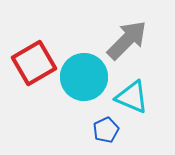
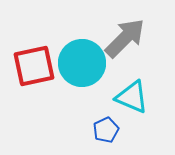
gray arrow: moved 2 px left, 2 px up
red square: moved 3 px down; rotated 18 degrees clockwise
cyan circle: moved 2 px left, 14 px up
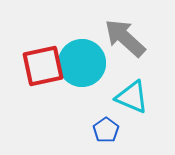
gray arrow: rotated 93 degrees counterclockwise
red square: moved 9 px right
blue pentagon: rotated 10 degrees counterclockwise
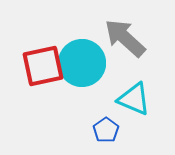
cyan triangle: moved 2 px right, 2 px down
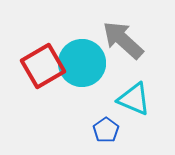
gray arrow: moved 2 px left, 2 px down
red square: rotated 18 degrees counterclockwise
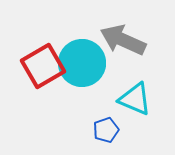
gray arrow: rotated 18 degrees counterclockwise
cyan triangle: moved 1 px right
blue pentagon: rotated 15 degrees clockwise
